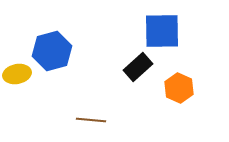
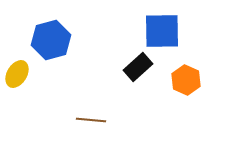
blue hexagon: moved 1 px left, 11 px up
yellow ellipse: rotated 48 degrees counterclockwise
orange hexagon: moved 7 px right, 8 px up
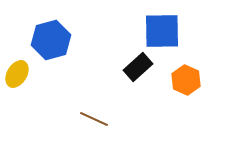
brown line: moved 3 px right, 1 px up; rotated 20 degrees clockwise
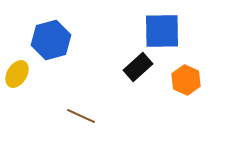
brown line: moved 13 px left, 3 px up
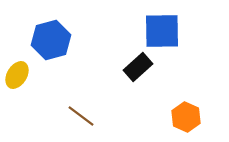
yellow ellipse: moved 1 px down
orange hexagon: moved 37 px down
brown line: rotated 12 degrees clockwise
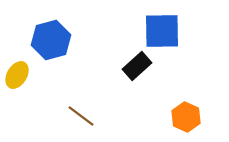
black rectangle: moved 1 px left, 1 px up
